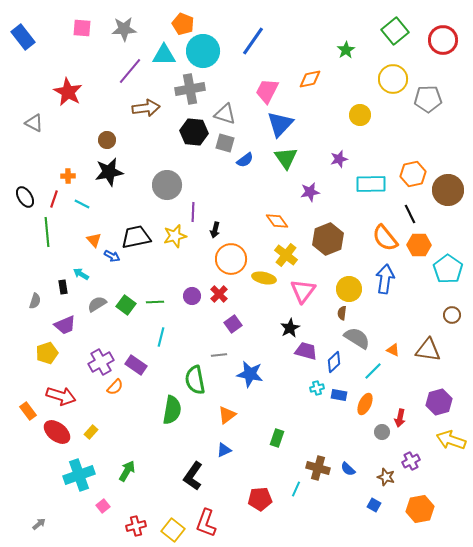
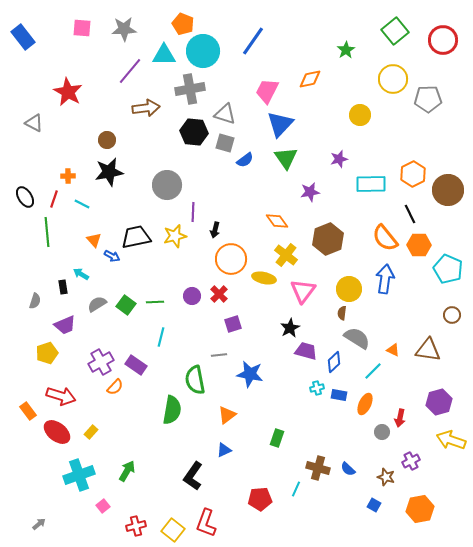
orange hexagon at (413, 174): rotated 15 degrees counterclockwise
cyan pentagon at (448, 269): rotated 12 degrees counterclockwise
purple square at (233, 324): rotated 18 degrees clockwise
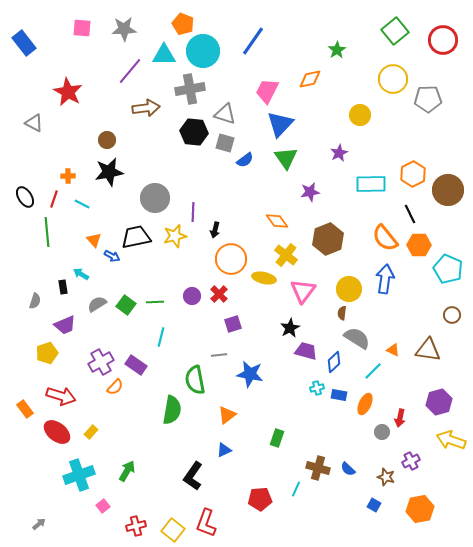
blue rectangle at (23, 37): moved 1 px right, 6 px down
green star at (346, 50): moved 9 px left
purple star at (339, 159): moved 6 px up; rotated 12 degrees counterclockwise
gray circle at (167, 185): moved 12 px left, 13 px down
orange rectangle at (28, 411): moved 3 px left, 2 px up
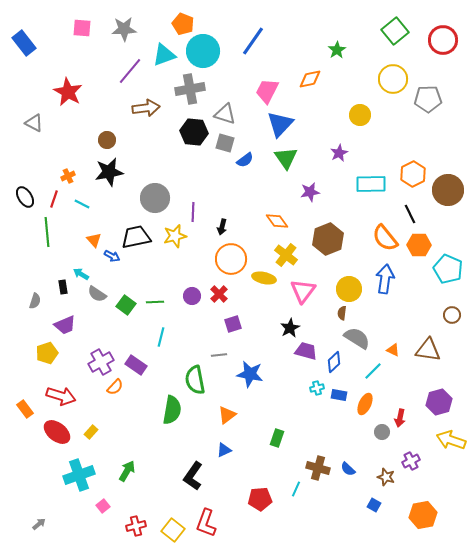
cyan triangle at (164, 55): rotated 20 degrees counterclockwise
orange cross at (68, 176): rotated 24 degrees counterclockwise
black arrow at (215, 230): moved 7 px right, 3 px up
gray semicircle at (97, 304): moved 10 px up; rotated 114 degrees counterclockwise
orange hexagon at (420, 509): moved 3 px right, 6 px down
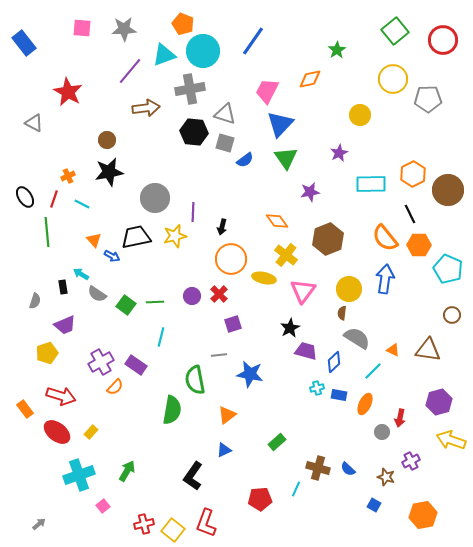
green rectangle at (277, 438): moved 4 px down; rotated 30 degrees clockwise
red cross at (136, 526): moved 8 px right, 2 px up
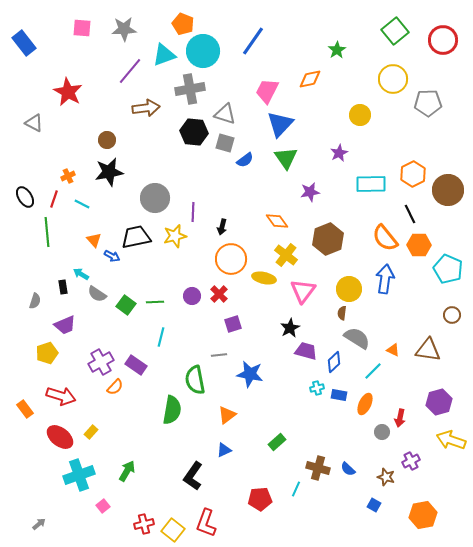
gray pentagon at (428, 99): moved 4 px down
red ellipse at (57, 432): moved 3 px right, 5 px down
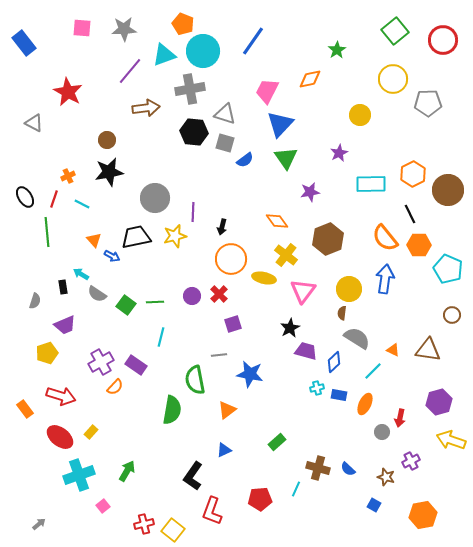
orange triangle at (227, 415): moved 5 px up
red L-shape at (206, 523): moved 6 px right, 12 px up
